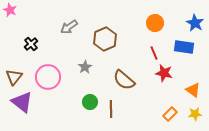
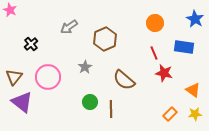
blue star: moved 4 px up
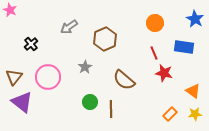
orange triangle: moved 1 px down
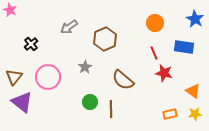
brown semicircle: moved 1 px left
orange rectangle: rotated 32 degrees clockwise
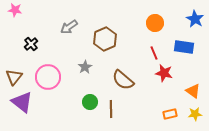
pink star: moved 5 px right; rotated 16 degrees counterclockwise
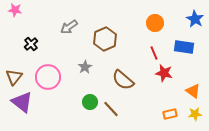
brown line: rotated 42 degrees counterclockwise
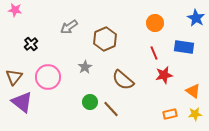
blue star: moved 1 px right, 1 px up
red star: moved 2 px down; rotated 24 degrees counterclockwise
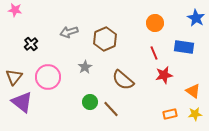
gray arrow: moved 5 px down; rotated 18 degrees clockwise
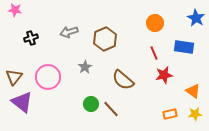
black cross: moved 6 px up; rotated 24 degrees clockwise
green circle: moved 1 px right, 2 px down
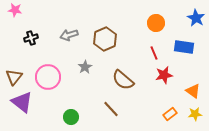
orange circle: moved 1 px right
gray arrow: moved 3 px down
green circle: moved 20 px left, 13 px down
orange rectangle: rotated 24 degrees counterclockwise
